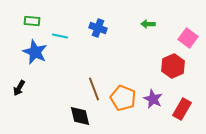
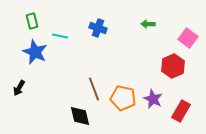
green rectangle: rotated 70 degrees clockwise
orange pentagon: rotated 10 degrees counterclockwise
red rectangle: moved 1 px left, 2 px down
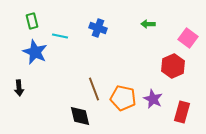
black arrow: rotated 35 degrees counterclockwise
red rectangle: moved 1 px right, 1 px down; rotated 15 degrees counterclockwise
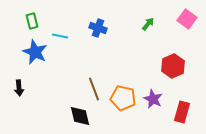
green arrow: rotated 128 degrees clockwise
pink square: moved 1 px left, 19 px up
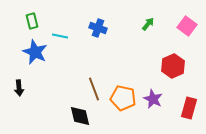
pink square: moved 7 px down
red rectangle: moved 7 px right, 4 px up
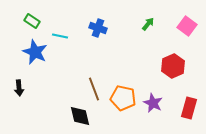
green rectangle: rotated 42 degrees counterclockwise
purple star: moved 4 px down
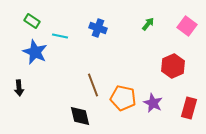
brown line: moved 1 px left, 4 px up
